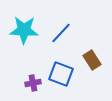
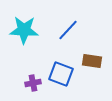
blue line: moved 7 px right, 3 px up
brown rectangle: moved 1 px down; rotated 48 degrees counterclockwise
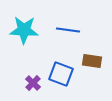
blue line: rotated 55 degrees clockwise
purple cross: rotated 35 degrees counterclockwise
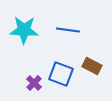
brown rectangle: moved 5 px down; rotated 18 degrees clockwise
purple cross: moved 1 px right
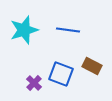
cyan star: rotated 20 degrees counterclockwise
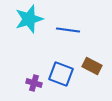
cyan star: moved 5 px right, 11 px up
purple cross: rotated 28 degrees counterclockwise
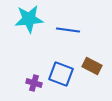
cyan star: rotated 12 degrees clockwise
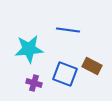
cyan star: moved 30 px down
blue square: moved 4 px right
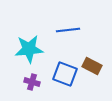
blue line: rotated 15 degrees counterclockwise
purple cross: moved 2 px left, 1 px up
